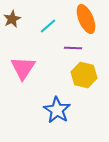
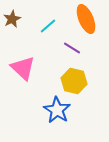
purple line: moved 1 px left; rotated 30 degrees clockwise
pink triangle: rotated 20 degrees counterclockwise
yellow hexagon: moved 10 px left, 6 px down
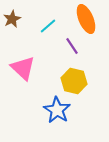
purple line: moved 2 px up; rotated 24 degrees clockwise
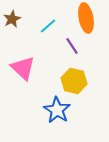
orange ellipse: moved 1 px up; rotated 12 degrees clockwise
